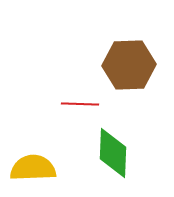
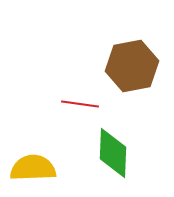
brown hexagon: moved 3 px right, 1 px down; rotated 9 degrees counterclockwise
red line: rotated 6 degrees clockwise
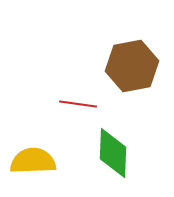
red line: moved 2 px left
yellow semicircle: moved 7 px up
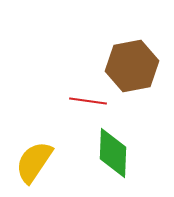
red line: moved 10 px right, 3 px up
yellow semicircle: moved 1 px right, 1 px down; rotated 54 degrees counterclockwise
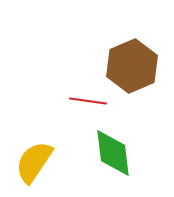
brown hexagon: rotated 12 degrees counterclockwise
green diamond: rotated 9 degrees counterclockwise
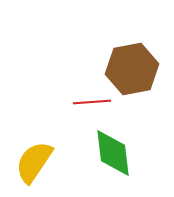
brown hexagon: moved 3 px down; rotated 12 degrees clockwise
red line: moved 4 px right, 1 px down; rotated 12 degrees counterclockwise
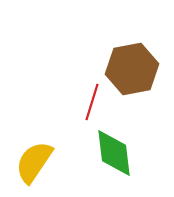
red line: rotated 69 degrees counterclockwise
green diamond: moved 1 px right
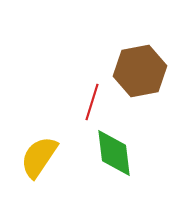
brown hexagon: moved 8 px right, 2 px down
yellow semicircle: moved 5 px right, 5 px up
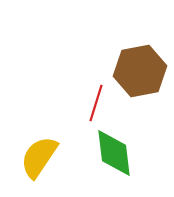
red line: moved 4 px right, 1 px down
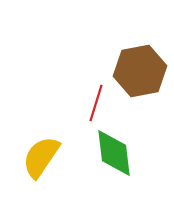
yellow semicircle: moved 2 px right
